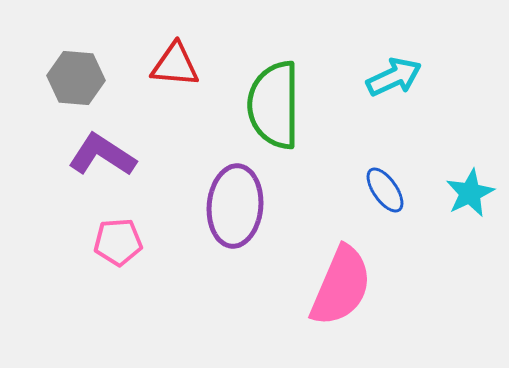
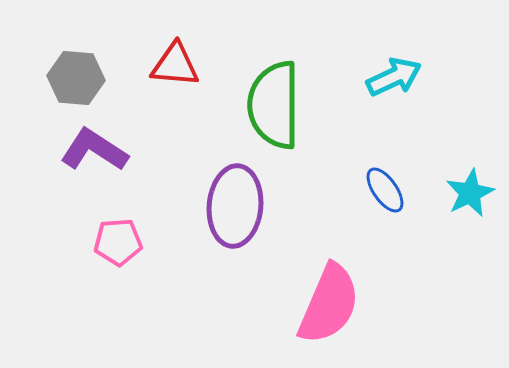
purple L-shape: moved 8 px left, 5 px up
pink semicircle: moved 12 px left, 18 px down
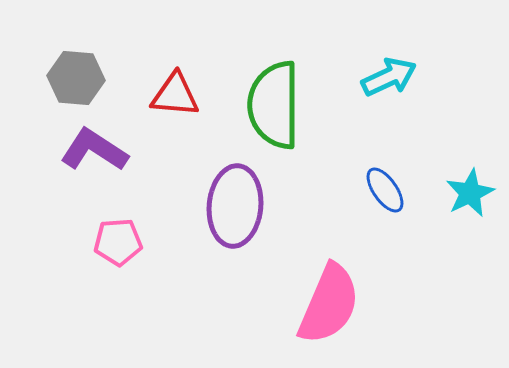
red triangle: moved 30 px down
cyan arrow: moved 5 px left
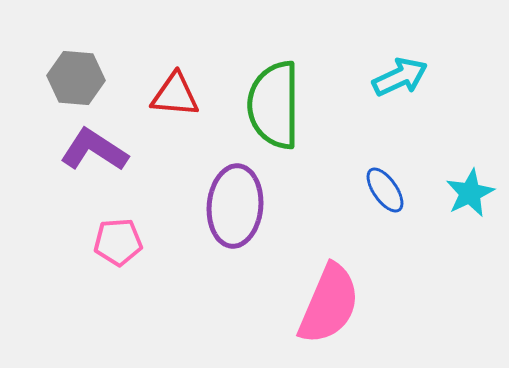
cyan arrow: moved 11 px right
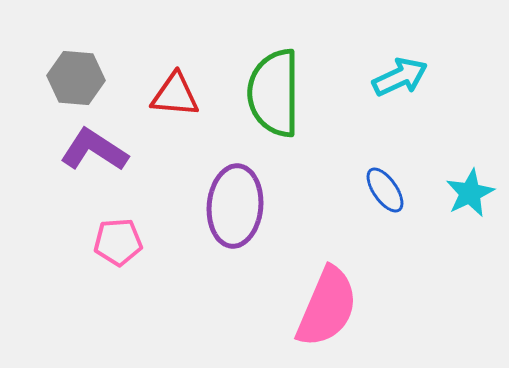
green semicircle: moved 12 px up
pink semicircle: moved 2 px left, 3 px down
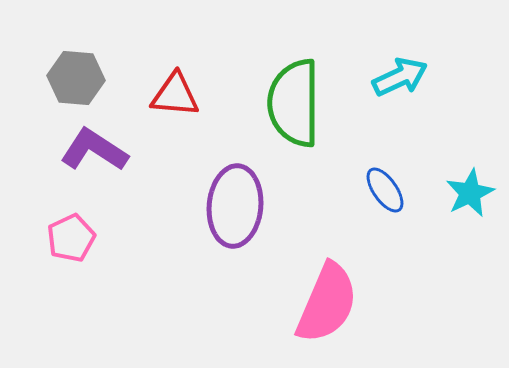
green semicircle: moved 20 px right, 10 px down
pink pentagon: moved 47 px left, 4 px up; rotated 21 degrees counterclockwise
pink semicircle: moved 4 px up
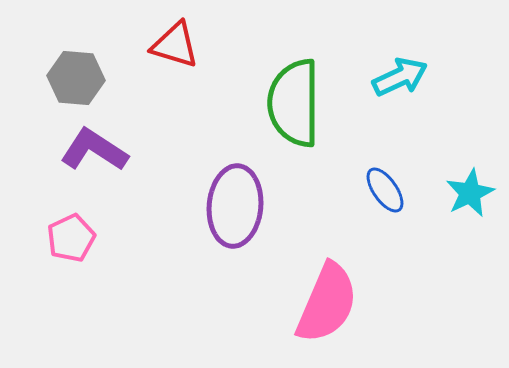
red triangle: moved 50 px up; rotated 12 degrees clockwise
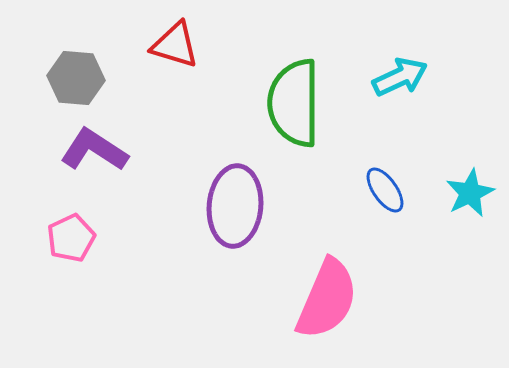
pink semicircle: moved 4 px up
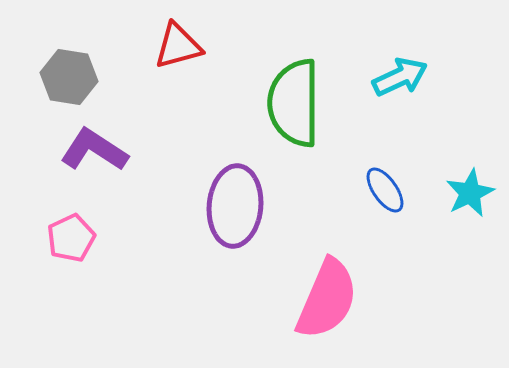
red triangle: moved 3 px right, 1 px down; rotated 32 degrees counterclockwise
gray hexagon: moved 7 px left, 1 px up; rotated 4 degrees clockwise
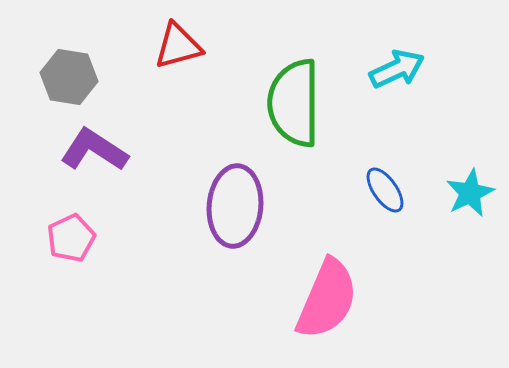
cyan arrow: moved 3 px left, 8 px up
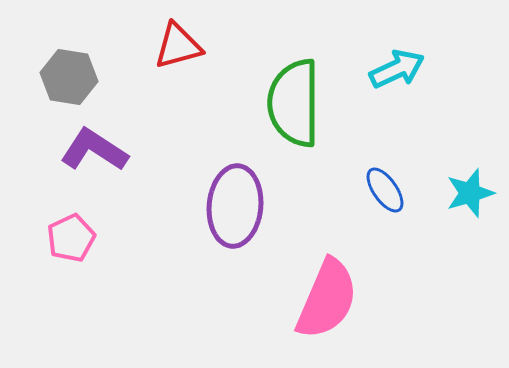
cyan star: rotated 9 degrees clockwise
